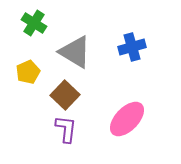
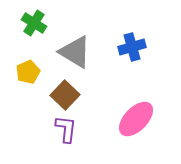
pink ellipse: moved 9 px right
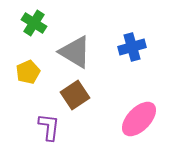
brown square: moved 10 px right; rotated 12 degrees clockwise
pink ellipse: moved 3 px right
purple L-shape: moved 17 px left, 2 px up
